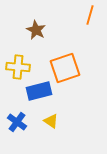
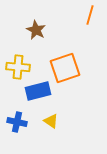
blue rectangle: moved 1 px left
blue cross: rotated 24 degrees counterclockwise
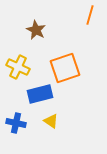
yellow cross: rotated 20 degrees clockwise
blue rectangle: moved 2 px right, 3 px down
blue cross: moved 1 px left, 1 px down
